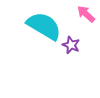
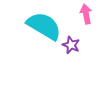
pink arrow: rotated 36 degrees clockwise
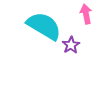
purple star: rotated 18 degrees clockwise
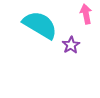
cyan semicircle: moved 4 px left, 1 px up
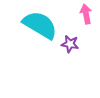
purple star: moved 1 px left, 1 px up; rotated 30 degrees counterclockwise
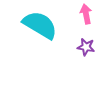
purple star: moved 16 px right, 3 px down
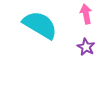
purple star: rotated 18 degrees clockwise
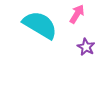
pink arrow: moved 9 px left; rotated 42 degrees clockwise
